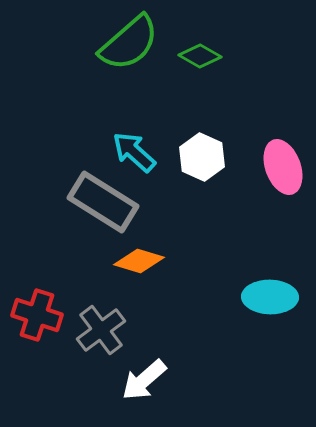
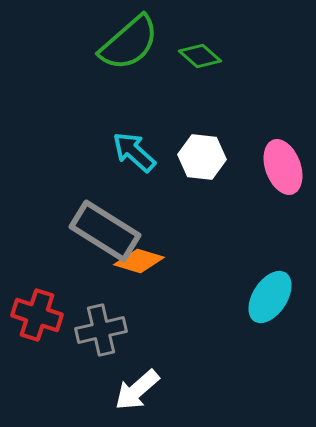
green diamond: rotated 12 degrees clockwise
white hexagon: rotated 18 degrees counterclockwise
gray rectangle: moved 2 px right, 29 px down
cyan ellipse: rotated 58 degrees counterclockwise
gray cross: rotated 24 degrees clockwise
white arrow: moved 7 px left, 10 px down
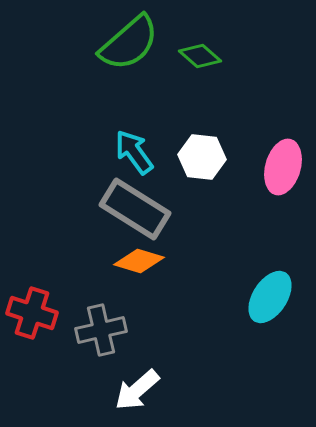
cyan arrow: rotated 12 degrees clockwise
pink ellipse: rotated 36 degrees clockwise
gray rectangle: moved 30 px right, 22 px up
red cross: moved 5 px left, 2 px up
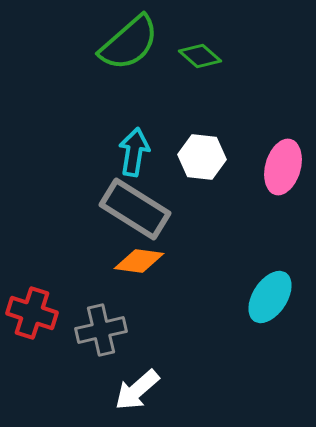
cyan arrow: rotated 45 degrees clockwise
orange diamond: rotated 9 degrees counterclockwise
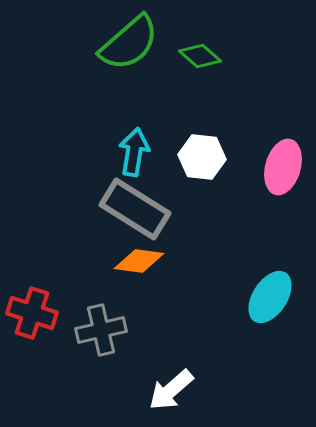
white arrow: moved 34 px right
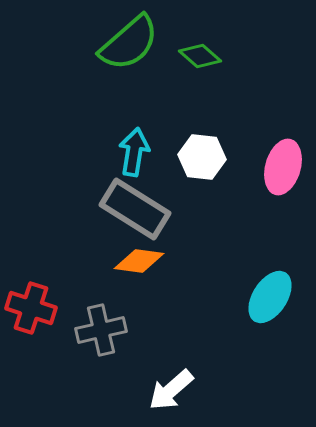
red cross: moved 1 px left, 5 px up
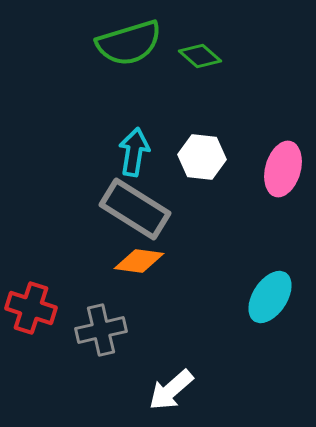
green semicircle: rotated 24 degrees clockwise
pink ellipse: moved 2 px down
